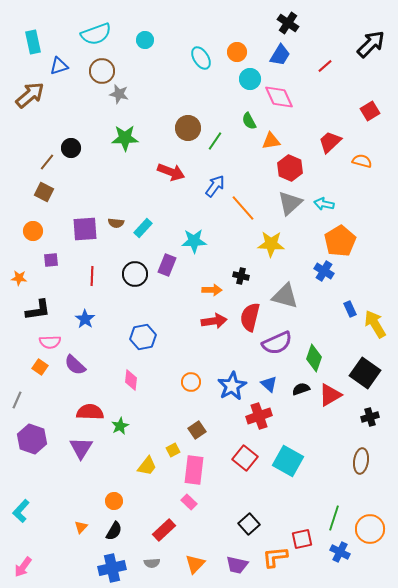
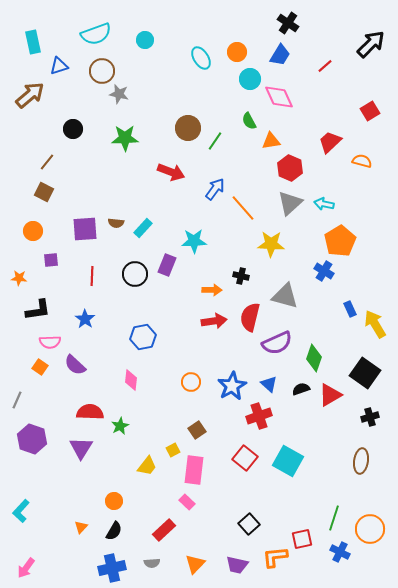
black circle at (71, 148): moved 2 px right, 19 px up
blue arrow at (215, 186): moved 3 px down
pink rectangle at (189, 502): moved 2 px left
pink arrow at (23, 567): moved 3 px right, 1 px down
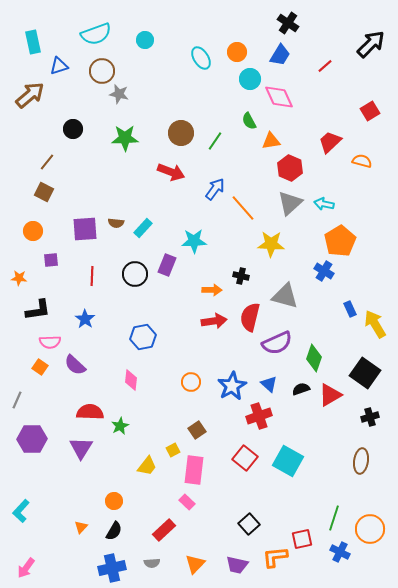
brown circle at (188, 128): moved 7 px left, 5 px down
purple hexagon at (32, 439): rotated 20 degrees counterclockwise
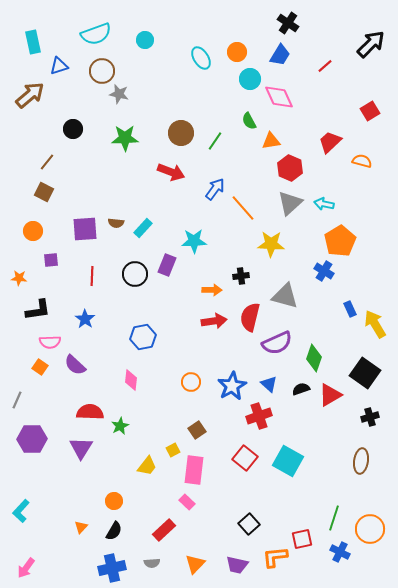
black cross at (241, 276): rotated 21 degrees counterclockwise
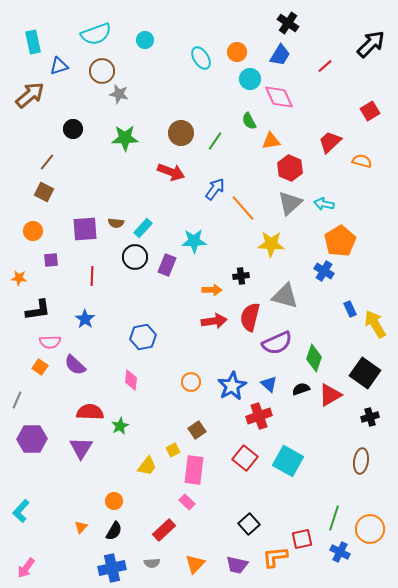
black circle at (135, 274): moved 17 px up
